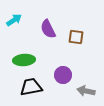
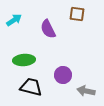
brown square: moved 1 px right, 23 px up
black trapezoid: rotated 25 degrees clockwise
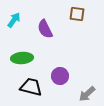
cyan arrow: rotated 21 degrees counterclockwise
purple semicircle: moved 3 px left
green ellipse: moved 2 px left, 2 px up
purple circle: moved 3 px left, 1 px down
gray arrow: moved 1 px right, 3 px down; rotated 54 degrees counterclockwise
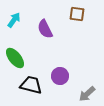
green ellipse: moved 7 px left; rotated 55 degrees clockwise
black trapezoid: moved 2 px up
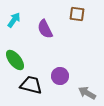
green ellipse: moved 2 px down
gray arrow: moved 1 px up; rotated 72 degrees clockwise
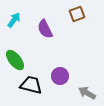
brown square: rotated 28 degrees counterclockwise
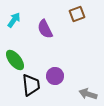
purple circle: moved 5 px left
black trapezoid: rotated 70 degrees clockwise
gray arrow: moved 1 px right, 1 px down; rotated 12 degrees counterclockwise
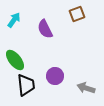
black trapezoid: moved 5 px left
gray arrow: moved 2 px left, 6 px up
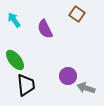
brown square: rotated 35 degrees counterclockwise
cyan arrow: rotated 70 degrees counterclockwise
purple circle: moved 13 px right
